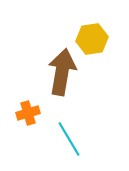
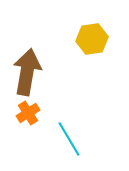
brown arrow: moved 35 px left
orange cross: rotated 15 degrees counterclockwise
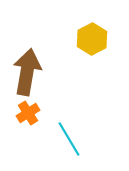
yellow hexagon: rotated 20 degrees counterclockwise
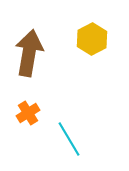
brown arrow: moved 2 px right, 19 px up
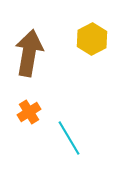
orange cross: moved 1 px right, 1 px up
cyan line: moved 1 px up
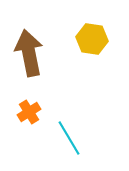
yellow hexagon: rotated 24 degrees counterclockwise
brown arrow: rotated 21 degrees counterclockwise
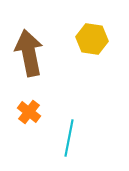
orange cross: rotated 20 degrees counterclockwise
cyan line: rotated 42 degrees clockwise
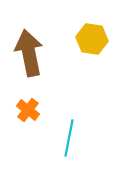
orange cross: moved 1 px left, 2 px up
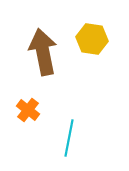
brown arrow: moved 14 px right, 1 px up
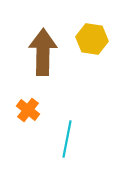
brown arrow: rotated 12 degrees clockwise
cyan line: moved 2 px left, 1 px down
